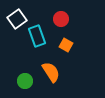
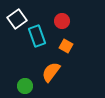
red circle: moved 1 px right, 2 px down
orange square: moved 1 px down
orange semicircle: rotated 110 degrees counterclockwise
green circle: moved 5 px down
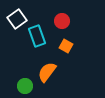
orange semicircle: moved 4 px left
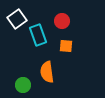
cyan rectangle: moved 1 px right, 1 px up
orange square: rotated 24 degrees counterclockwise
orange semicircle: rotated 45 degrees counterclockwise
green circle: moved 2 px left, 1 px up
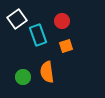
orange square: rotated 24 degrees counterclockwise
green circle: moved 8 px up
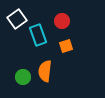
orange semicircle: moved 2 px left, 1 px up; rotated 15 degrees clockwise
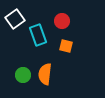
white square: moved 2 px left
orange square: rotated 32 degrees clockwise
orange semicircle: moved 3 px down
green circle: moved 2 px up
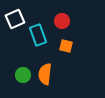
white square: rotated 12 degrees clockwise
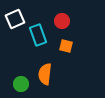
green circle: moved 2 px left, 9 px down
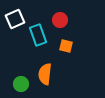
red circle: moved 2 px left, 1 px up
